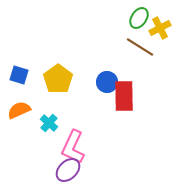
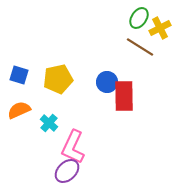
yellow pentagon: rotated 24 degrees clockwise
purple ellipse: moved 1 px left, 1 px down
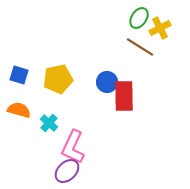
orange semicircle: rotated 40 degrees clockwise
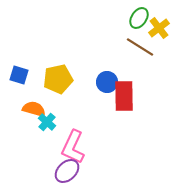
yellow cross: moved 1 px left; rotated 10 degrees counterclockwise
orange semicircle: moved 15 px right, 1 px up
cyan cross: moved 2 px left, 1 px up
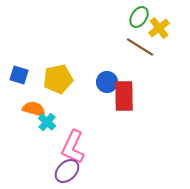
green ellipse: moved 1 px up
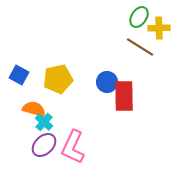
yellow cross: rotated 35 degrees clockwise
blue square: rotated 12 degrees clockwise
cyan cross: moved 3 px left
purple ellipse: moved 23 px left, 26 px up
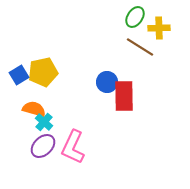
green ellipse: moved 4 px left
blue square: rotated 30 degrees clockwise
yellow pentagon: moved 15 px left, 7 px up
purple ellipse: moved 1 px left, 1 px down
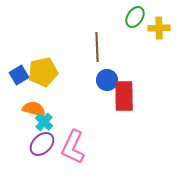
brown line: moved 43 px left; rotated 56 degrees clockwise
blue circle: moved 2 px up
purple ellipse: moved 1 px left, 2 px up
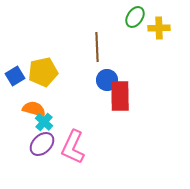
blue square: moved 4 px left, 1 px down
red rectangle: moved 4 px left
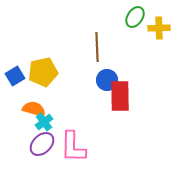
cyan cross: rotated 12 degrees clockwise
pink L-shape: rotated 24 degrees counterclockwise
